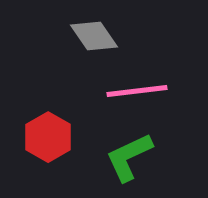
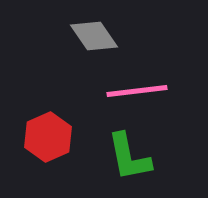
red hexagon: rotated 6 degrees clockwise
green L-shape: rotated 76 degrees counterclockwise
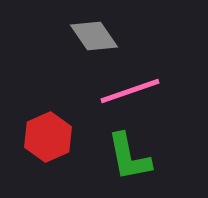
pink line: moved 7 px left; rotated 12 degrees counterclockwise
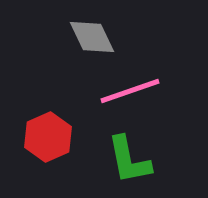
gray diamond: moved 2 px left, 1 px down; rotated 9 degrees clockwise
green L-shape: moved 3 px down
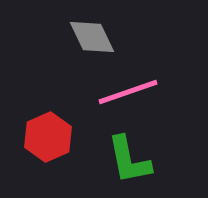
pink line: moved 2 px left, 1 px down
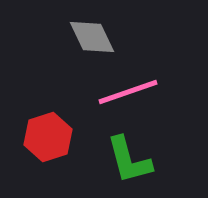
red hexagon: rotated 6 degrees clockwise
green L-shape: rotated 4 degrees counterclockwise
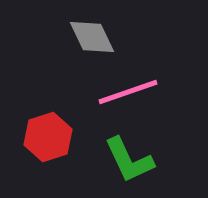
green L-shape: rotated 10 degrees counterclockwise
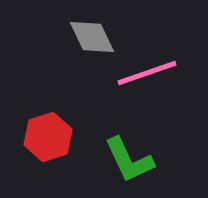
pink line: moved 19 px right, 19 px up
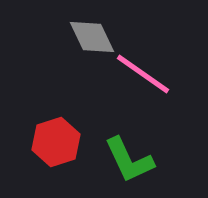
pink line: moved 4 px left, 1 px down; rotated 54 degrees clockwise
red hexagon: moved 8 px right, 5 px down
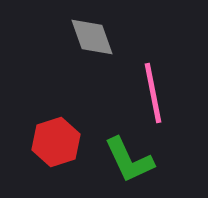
gray diamond: rotated 6 degrees clockwise
pink line: moved 10 px right, 19 px down; rotated 44 degrees clockwise
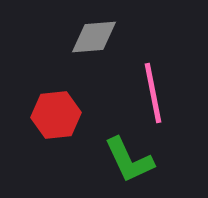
gray diamond: moved 2 px right; rotated 75 degrees counterclockwise
red hexagon: moved 27 px up; rotated 12 degrees clockwise
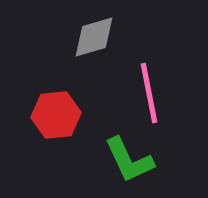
gray diamond: rotated 12 degrees counterclockwise
pink line: moved 4 px left
